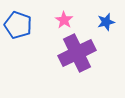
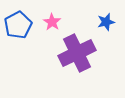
pink star: moved 12 px left, 2 px down
blue pentagon: rotated 24 degrees clockwise
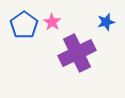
blue pentagon: moved 6 px right; rotated 8 degrees counterclockwise
